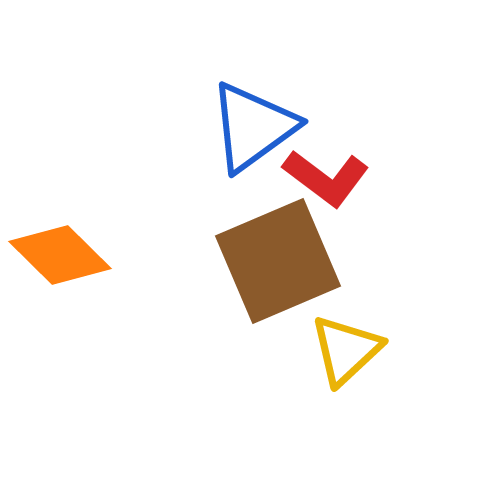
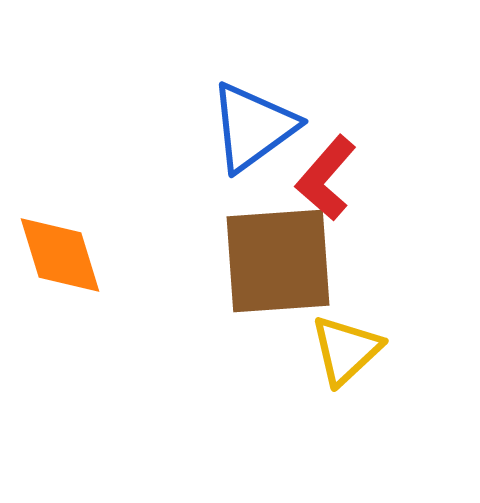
red L-shape: rotated 94 degrees clockwise
orange diamond: rotated 28 degrees clockwise
brown square: rotated 19 degrees clockwise
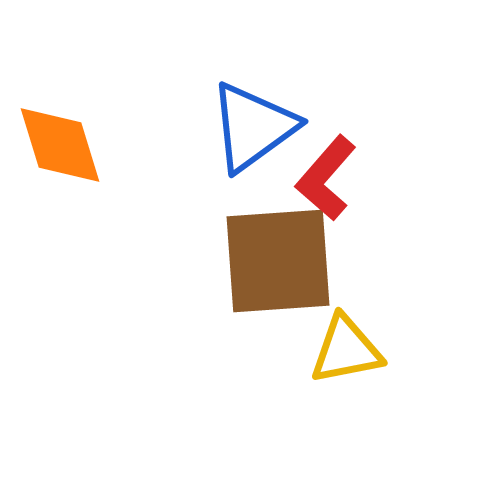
orange diamond: moved 110 px up
yellow triangle: rotated 32 degrees clockwise
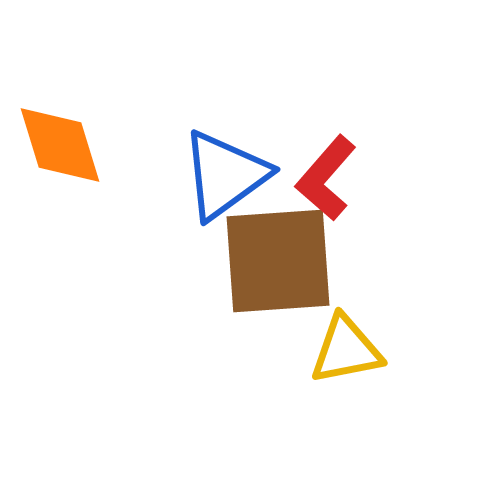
blue triangle: moved 28 px left, 48 px down
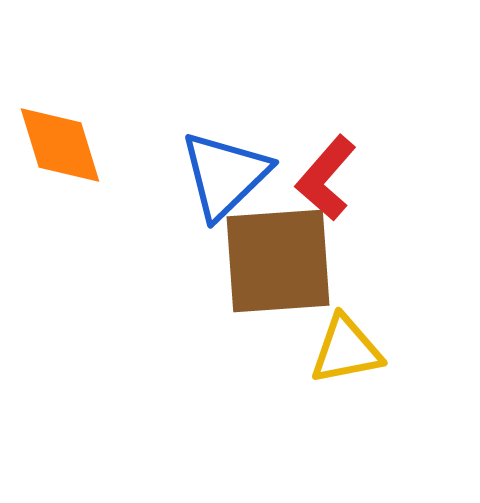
blue triangle: rotated 8 degrees counterclockwise
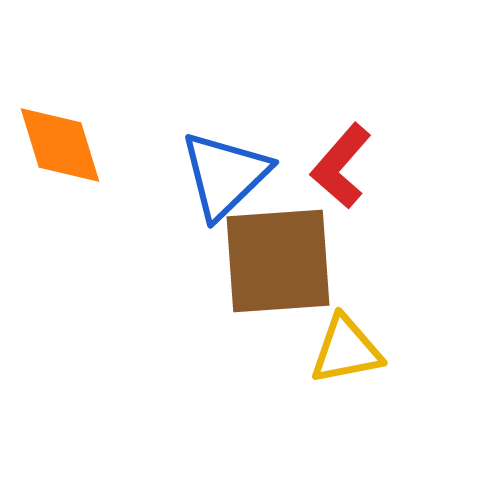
red L-shape: moved 15 px right, 12 px up
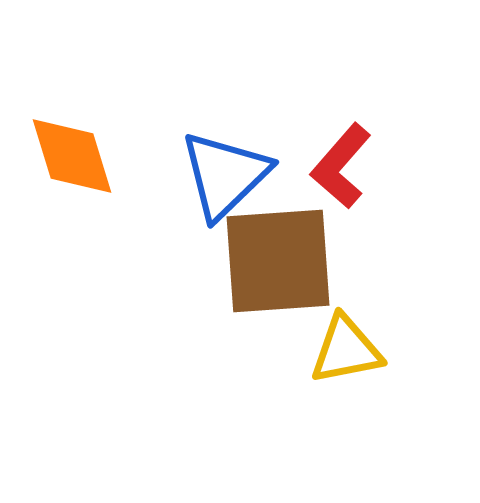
orange diamond: moved 12 px right, 11 px down
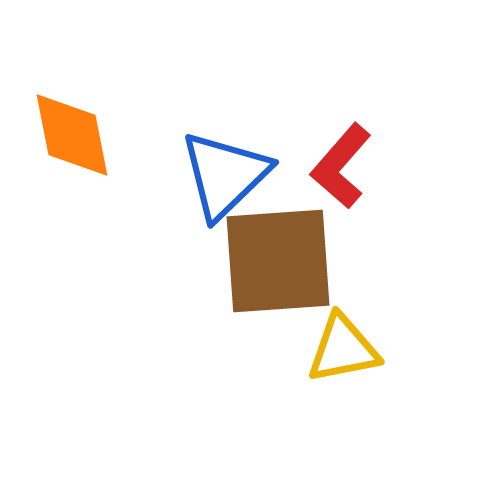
orange diamond: moved 21 px up; rotated 6 degrees clockwise
yellow triangle: moved 3 px left, 1 px up
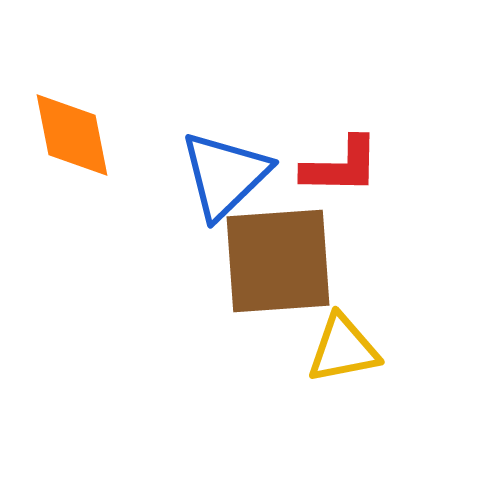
red L-shape: rotated 130 degrees counterclockwise
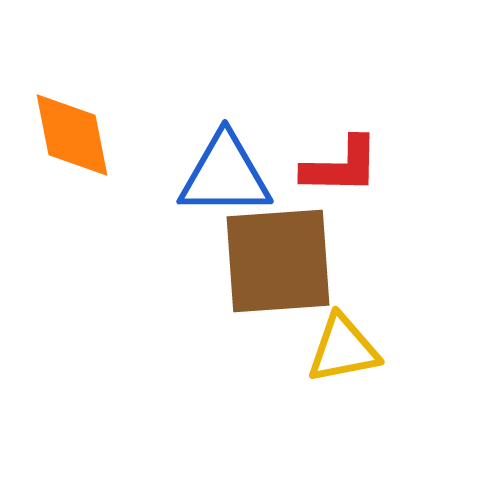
blue triangle: rotated 44 degrees clockwise
